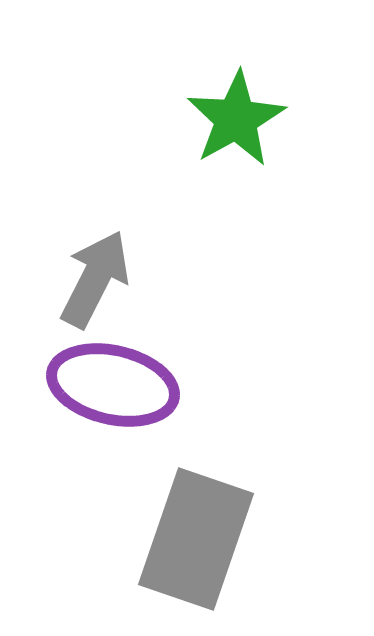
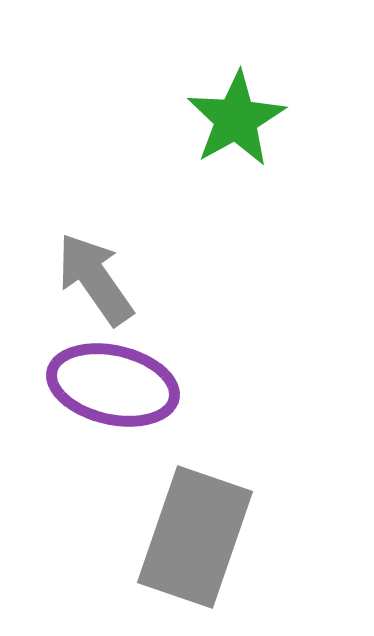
gray arrow: rotated 62 degrees counterclockwise
gray rectangle: moved 1 px left, 2 px up
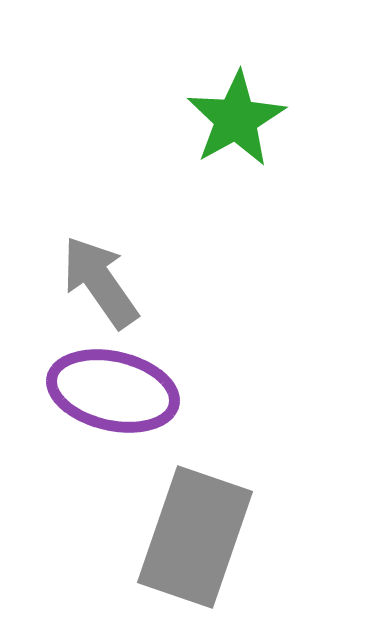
gray arrow: moved 5 px right, 3 px down
purple ellipse: moved 6 px down
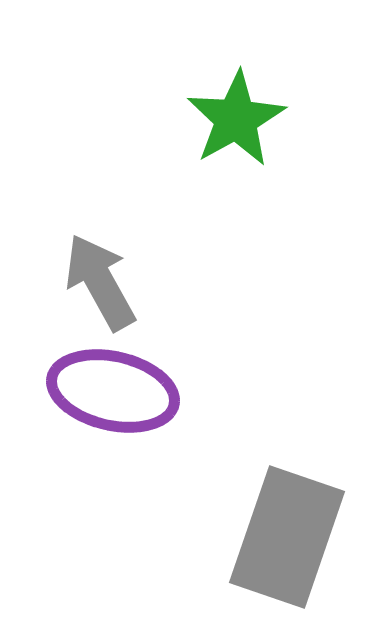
gray arrow: rotated 6 degrees clockwise
gray rectangle: moved 92 px right
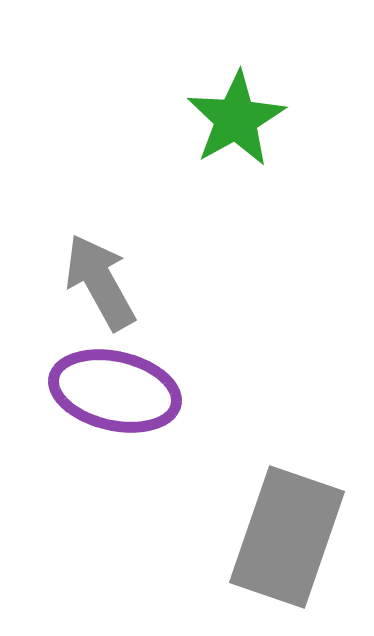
purple ellipse: moved 2 px right
